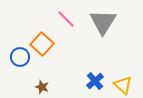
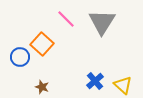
gray triangle: moved 1 px left
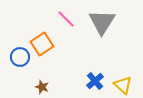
orange square: rotated 15 degrees clockwise
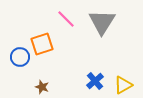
orange square: rotated 15 degrees clockwise
yellow triangle: rotated 48 degrees clockwise
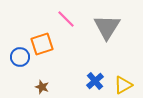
gray triangle: moved 5 px right, 5 px down
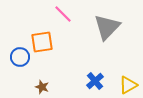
pink line: moved 3 px left, 5 px up
gray triangle: rotated 12 degrees clockwise
orange square: moved 2 px up; rotated 10 degrees clockwise
yellow triangle: moved 5 px right
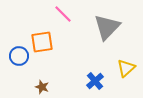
blue circle: moved 1 px left, 1 px up
yellow triangle: moved 2 px left, 17 px up; rotated 12 degrees counterclockwise
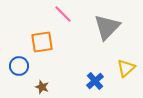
blue circle: moved 10 px down
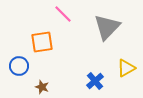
yellow triangle: rotated 12 degrees clockwise
